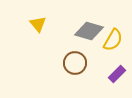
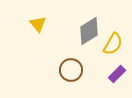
gray diamond: rotated 48 degrees counterclockwise
yellow semicircle: moved 4 px down
brown circle: moved 4 px left, 7 px down
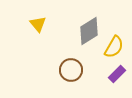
yellow semicircle: moved 1 px right, 3 px down
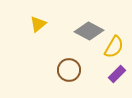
yellow triangle: rotated 30 degrees clockwise
gray diamond: rotated 60 degrees clockwise
brown circle: moved 2 px left
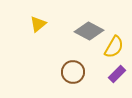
brown circle: moved 4 px right, 2 px down
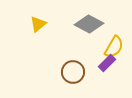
gray diamond: moved 7 px up
purple rectangle: moved 10 px left, 11 px up
